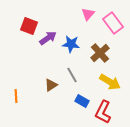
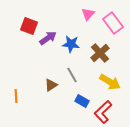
red L-shape: rotated 20 degrees clockwise
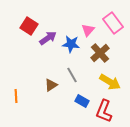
pink triangle: moved 16 px down
red square: rotated 12 degrees clockwise
red L-shape: moved 1 px right, 1 px up; rotated 25 degrees counterclockwise
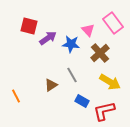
red square: rotated 18 degrees counterclockwise
pink triangle: rotated 24 degrees counterclockwise
orange line: rotated 24 degrees counterclockwise
red L-shape: rotated 55 degrees clockwise
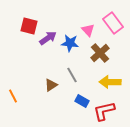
blue star: moved 1 px left, 1 px up
yellow arrow: rotated 150 degrees clockwise
orange line: moved 3 px left
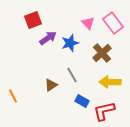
red square: moved 4 px right, 6 px up; rotated 36 degrees counterclockwise
pink triangle: moved 7 px up
blue star: rotated 24 degrees counterclockwise
brown cross: moved 2 px right
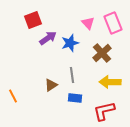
pink rectangle: rotated 15 degrees clockwise
gray line: rotated 21 degrees clockwise
blue rectangle: moved 7 px left, 3 px up; rotated 24 degrees counterclockwise
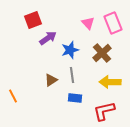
blue star: moved 7 px down
brown triangle: moved 5 px up
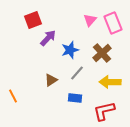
pink triangle: moved 2 px right, 3 px up; rotated 24 degrees clockwise
purple arrow: rotated 12 degrees counterclockwise
gray line: moved 5 px right, 2 px up; rotated 49 degrees clockwise
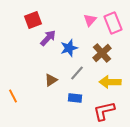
blue star: moved 1 px left, 2 px up
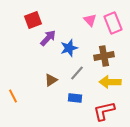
pink triangle: rotated 24 degrees counterclockwise
brown cross: moved 2 px right, 3 px down; rotated 30 degrees clockwise
